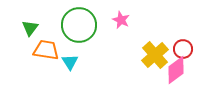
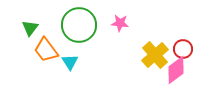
pink star: moved 1 px left, 3 px down; rotated 18 degrees counterclockwise
orange trapezoid: rotated 136 degrees counterclockwise
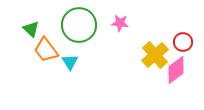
green triangle: moved 1 px right, 1 px down; rotated 24 degrees counterclockwise
red circle: moved 7 px up
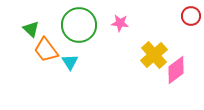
red circle: moved 8 px right, 26 px up
yellow cross: moved 1 px left
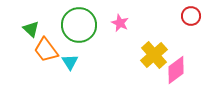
pink star: rotated 18 degrees clockwise
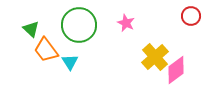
pink star: moved 6 px right
yellow cross: moved 1 px right, 2 px down
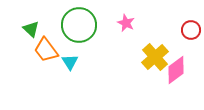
red circle: moved 14 px down
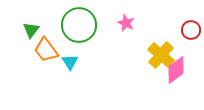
green triangle: moved 1 px down; rotated 24 degrees clockwise
yellow cross: moved 6 px right, 2 px up; rotated 8 degrees counterclockwise
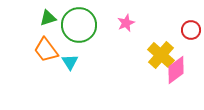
pink star: rotated 24 degrees clockwise
green triangle: moved 17 px right, 12 px up; rotated 36 degrees clockwise
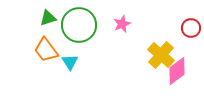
pink star: moved 4 px left, 1 px down
red circle: moved 2 px up
pink diamond: moved 1 px right, 1 px down
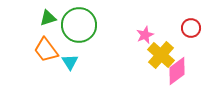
pink star: moved 23 px right, 11 px down
